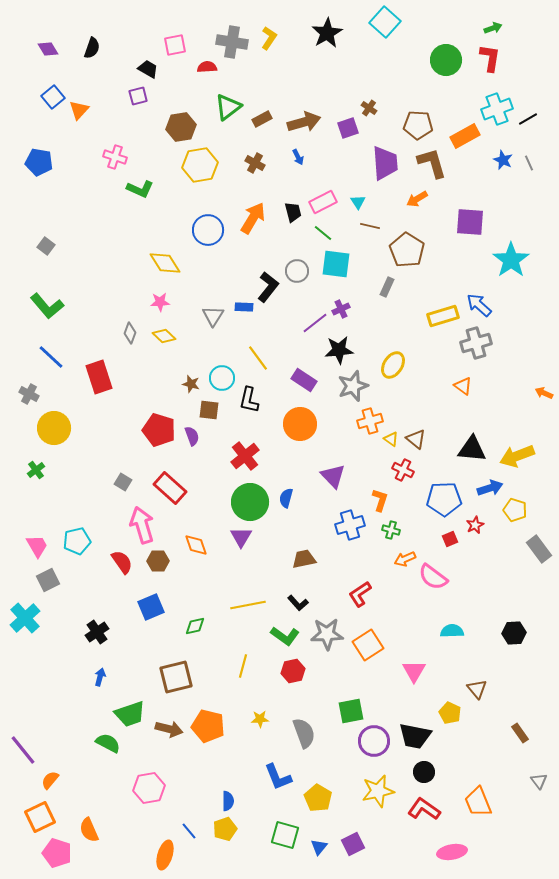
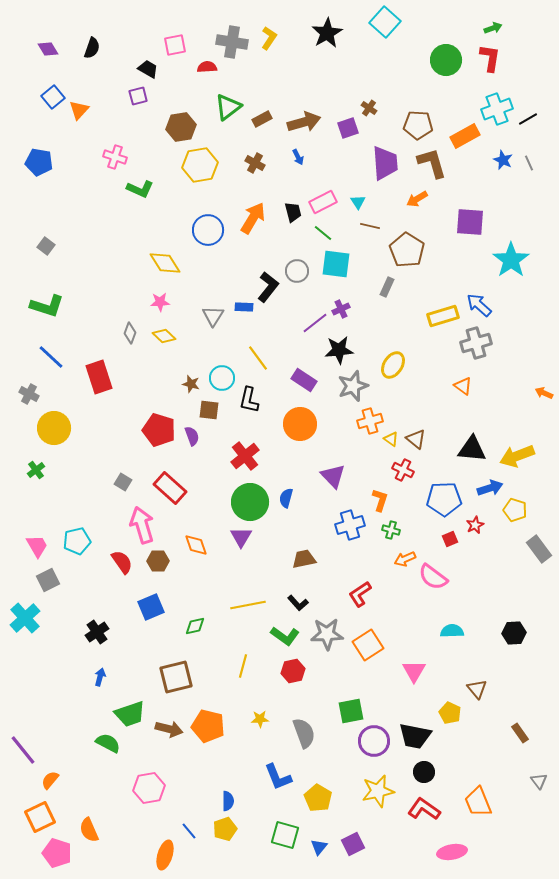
green L-shape at (47, 306): rotated 32 degrees counterclockwise
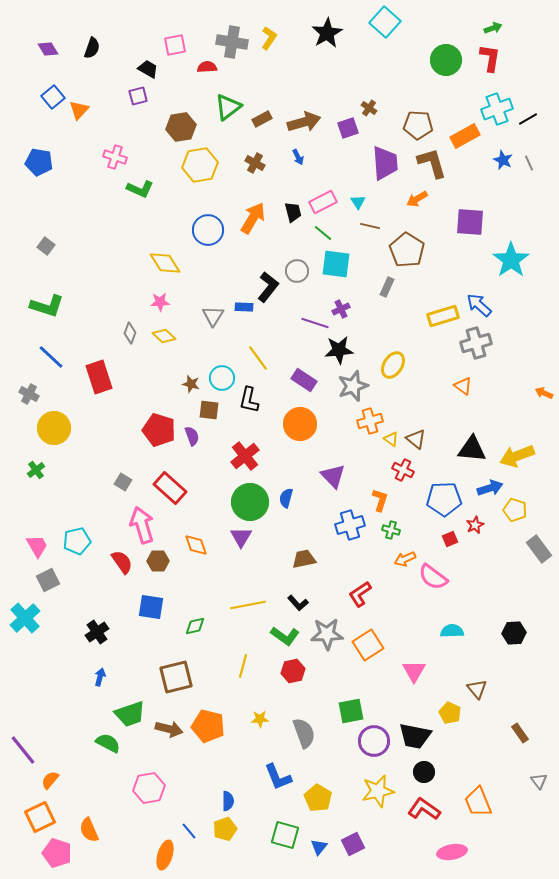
purple line at (315, 323): rotated 56 degrees clockwise
blue square at (151, 607): rotated 32 degrees clockwise
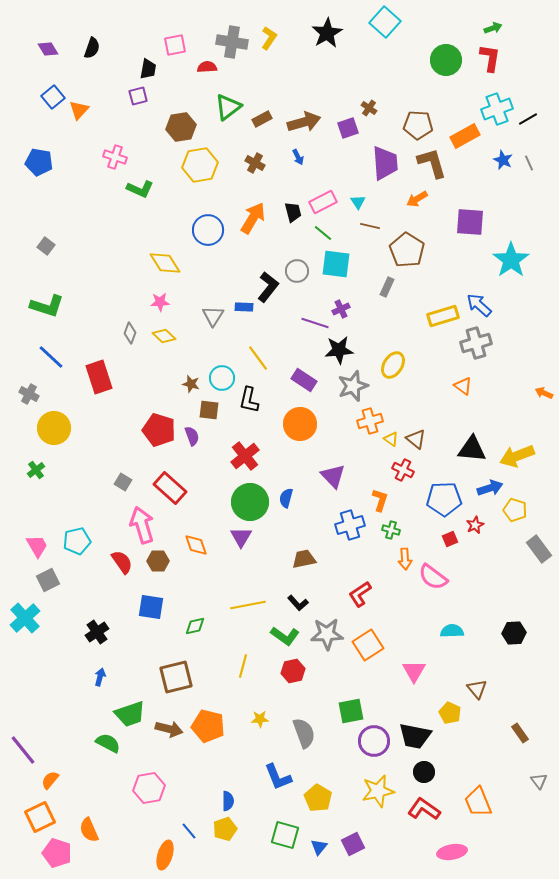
black trapezoid at (148, 69): rotated 70 degrees clockwise
orange arrow at (405, 559): rotated 70 degrees counterclockwise
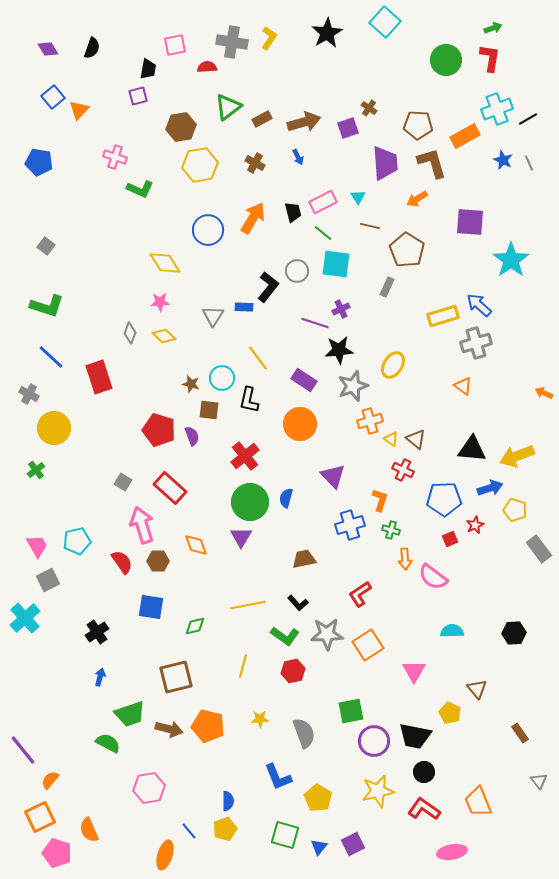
cyan triangle at (358, 202): moved 5 px up
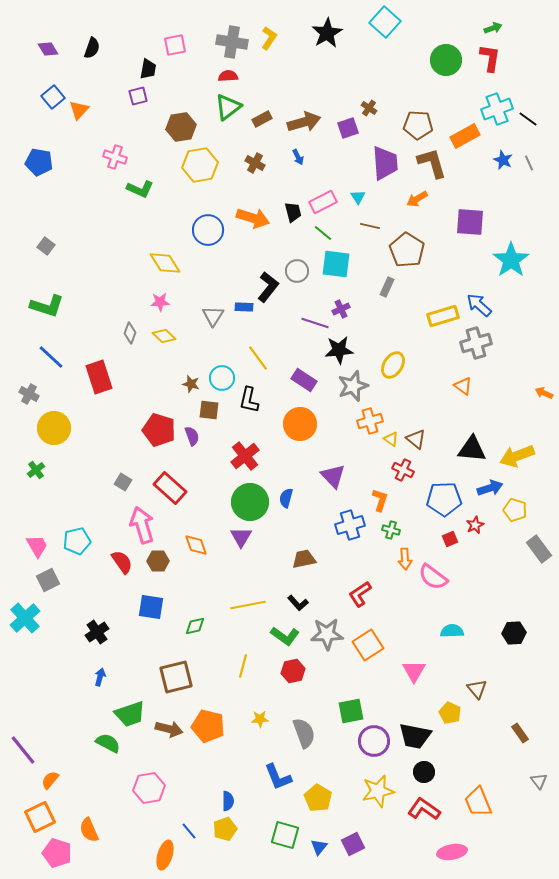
red semicircle at (207, 67): moved 21 px right, 9 px down
black line at (528, 119): rotated 66 degrees clockwise
orange arrow at (253, 218): rotated 76 degrees clockwise
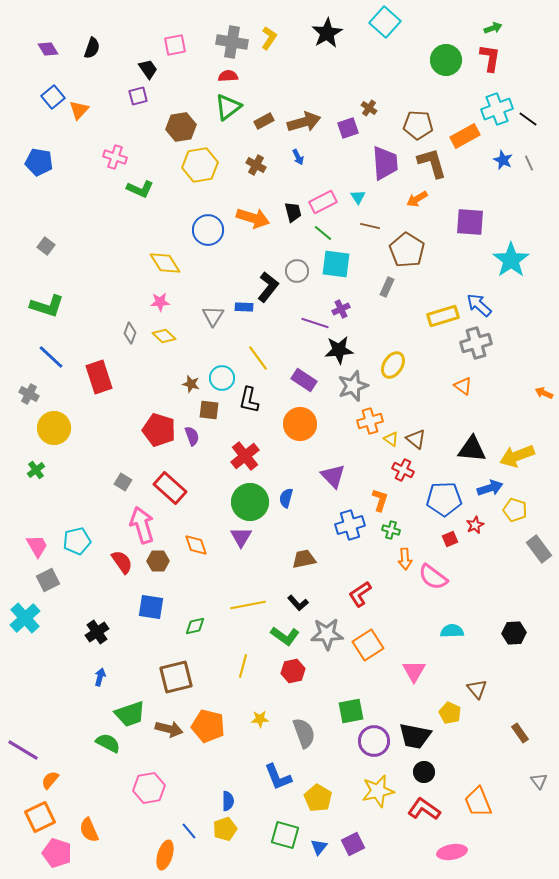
black trapezoid at (148, 69): rotated 45 degrees counterclockwise
brown rectangle at (262, 119): moved 2 px right, 2 px down
brown cross at (255, 163): moved 1 px right, 2 px down
purple line at (23, 750): rotated 20 degrees counterclockwise
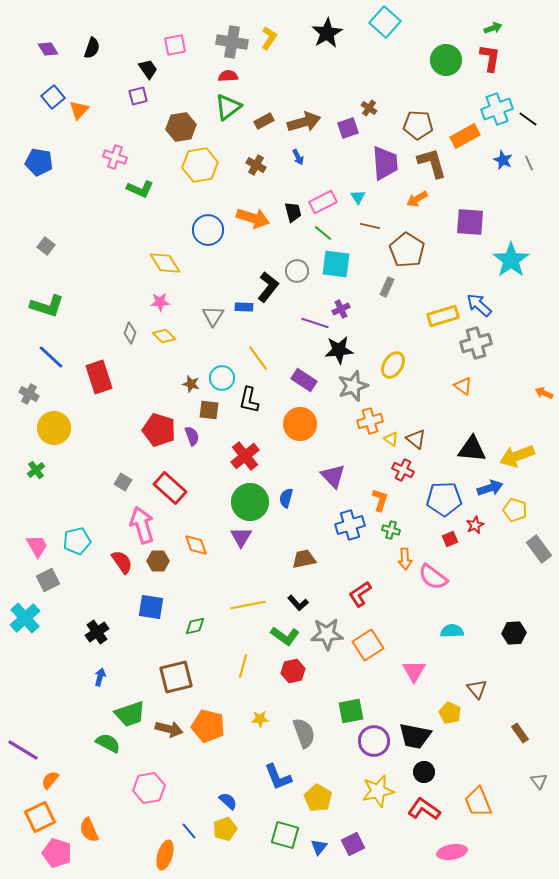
blue semicircle at (228, 801): rotated 48 degrees counterclockwise
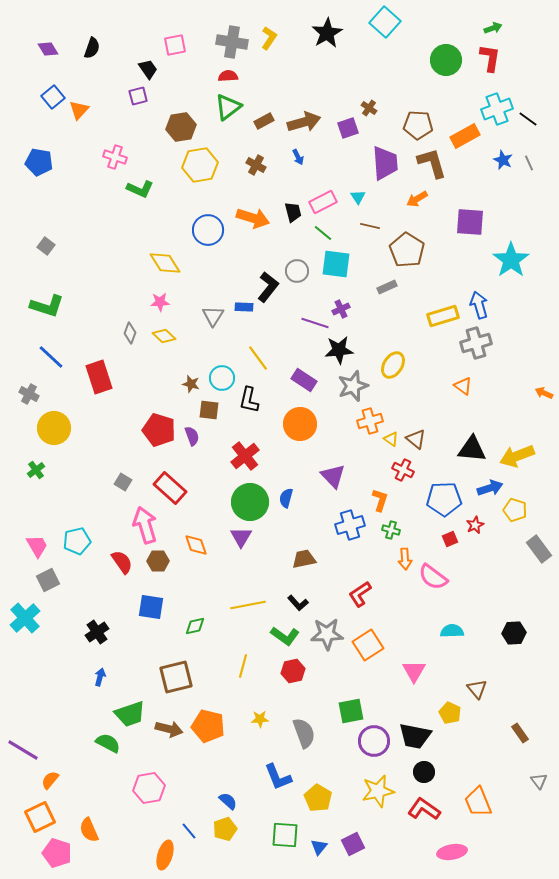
gray rectangle at (387, 287): rotated 42 degrees clockwise
blue arrow at (479, 305): rotated 32 degrees clockwise
pink arrow at (142, 525): moved 3 px right
green square at (285, 835): rotated 12 degrees counterclockwise
